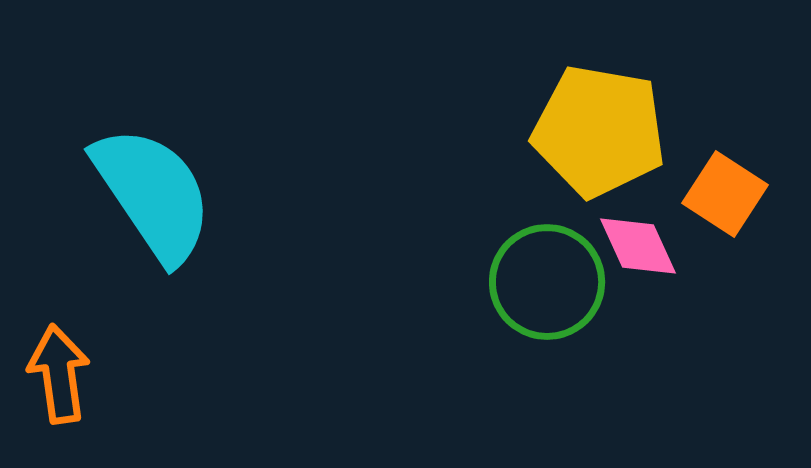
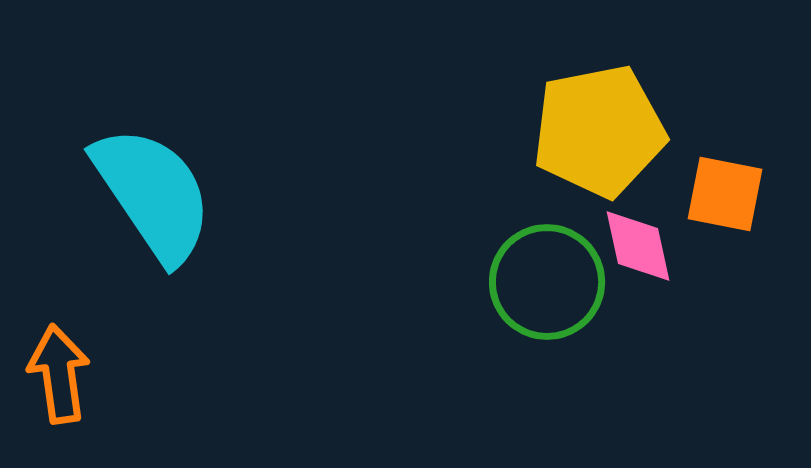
yellow pentagon: rotated 21 degrees counterclockwise
orange square: rotated 22 degrees counterclockwise
pink diamond: rotated 12 degrees clockwise
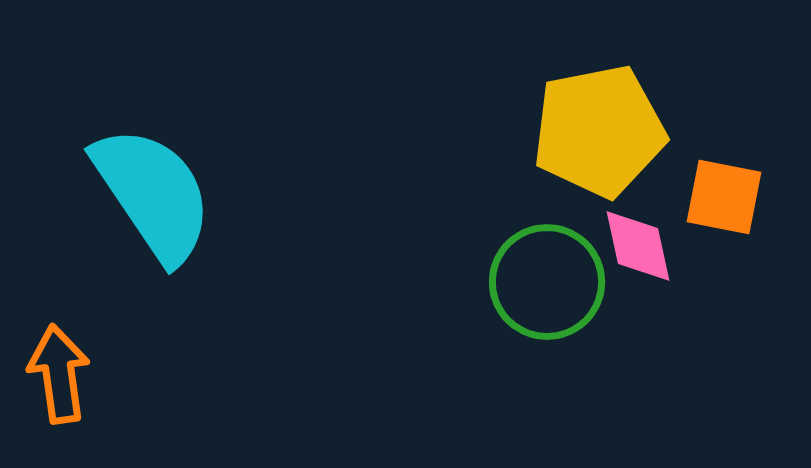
orange square: moved 1 px left, 3 px down
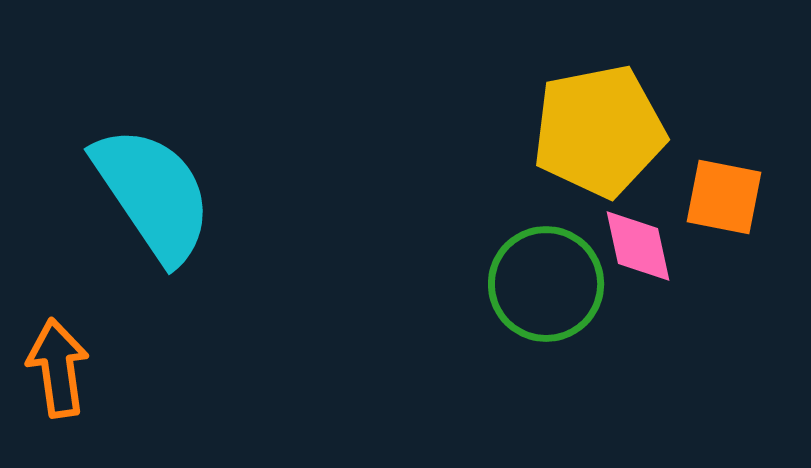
green circle: moved 1 px left, 2 px down
orange arrow: moved 1 px left, 6 px up
